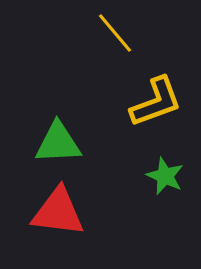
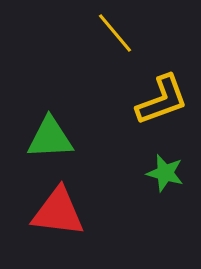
yellow L-shape: moved 6 px right, 2 px up
green triangle: moved 8 px left, 5 px up
green star: moved 3 px up; rotated 9 degrees counterclockwise
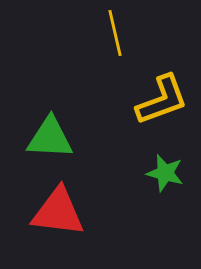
yellow line: rotated 27 degrees clockwise
green triangle: rotated 6 degrees clockwise
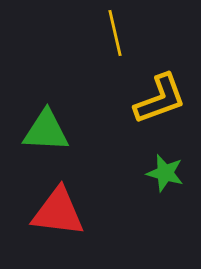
yellow L-shape: moved 2 px left, 1 px up
green triangle: moved 4 px left, 7 px up
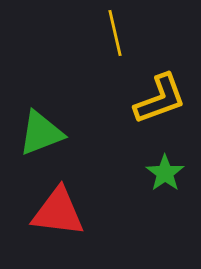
green triangle: moved 5 px left, 2 px down; rotated 24 degrees counterclockwise
green star: rotated 21 degrees clockwise
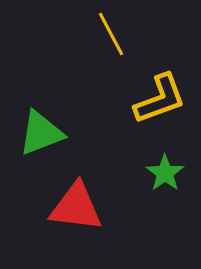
yellow line: moved 4 px left, 1 px down; rotated 15 degrees counterclockwise
red triangle: moved 18 px right, 5 px up
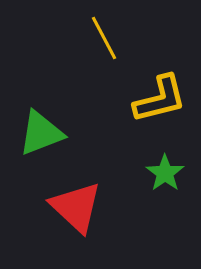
yellow line: moved 7 px left, 4 px down
yellow L-shape: rotated 6 degrees clockwise
red triangle: rotated 36 degrees clockwise
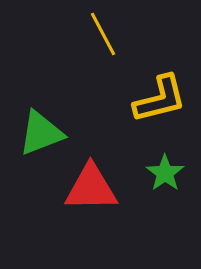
yellow line: moved 1 px left, 4 px up
red triangle: moved 15 px right, 19 px up; rotated 44 degrees counterclockwise
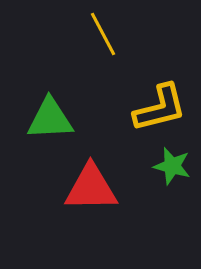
yellow L-shape: moved 9 px down
green triangle: moved 9 px right, 14 px up; rotated 18 degrees clockwise
green star: moved 7 px right, 7 px up; rotated 21 degrees counterclockwise
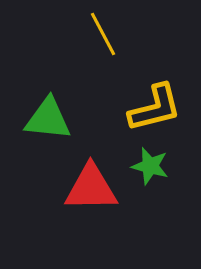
yellow L-shape: moved 5 px left
green triangle: moved 2 px left; rotated 9 degrees clockwise
green star: moved 22 px left
